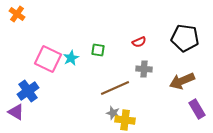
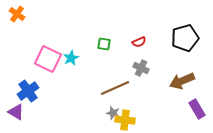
black pentagon: rotated 24 degrees counterclockwise
green square: moved 6 px right, 6 px up
gray cross: moved 3 px left, 1 px up; rotated 21 degrees clockwise
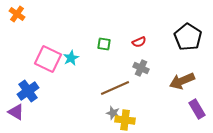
black pentagon: moved 3 px right, 1 px up; rotated 24 degrees counterclockwise
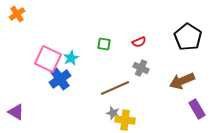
orange cross: rotated 21 degrees clockwise
blue cross: moved 32 px right, 12 px up
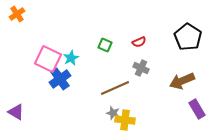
green square: moved 1 px right, 1 px down; rotated 16 degrees clockwise
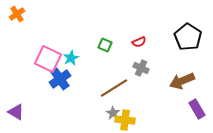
brown line: moved 1 px left; rotated 8 degrees counterclockwise
gray star: rotated 16 degrees clockwise
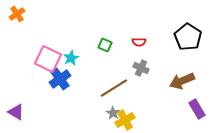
red semicircle: rotated 24 degrees clockwise
yellow cross: rotated 36 degrees counterclockwise
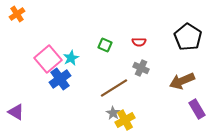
pink square: rotated 24 degrees clockwise
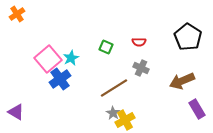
green square: moved 1 px right, 2 px down
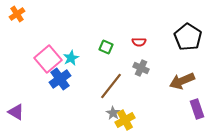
brown line: moved 3 px left, 2 px up; rotated 20 degrees counterclockwise
purple rectangle: rotated 12 degrees clockwise
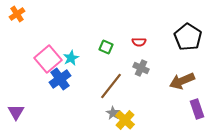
purple triangle: rotated 30 degrees clockwise
yellow cross: rotated 18 degrees counterclockwise
